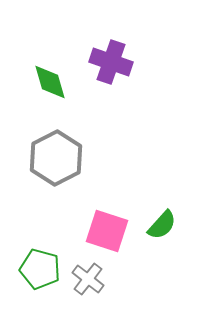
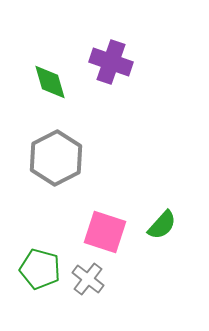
pink square: moved 2 px left, 1 px down
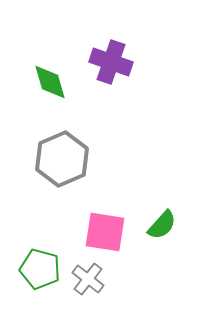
gray hexagon: moved 6 px right, 1 px down; rotated 4 degrees clockwise
pink square: rotated 9 degrees counterclockwise
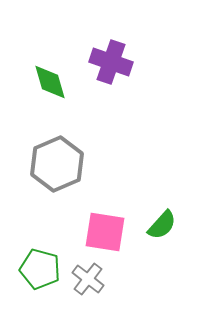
gray hexagon: moved 5 px left, 5 px down
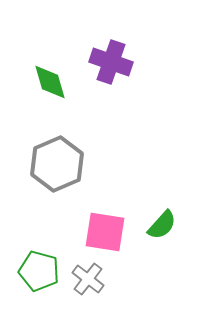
green pentagon: moved 1 px left, 2 px down
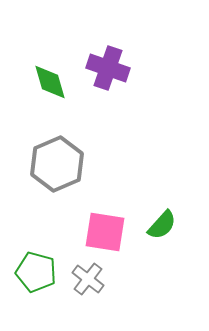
purple cross: moved 3 px left, 6 px down
green pentagon: moved 3 px left, 1 px down
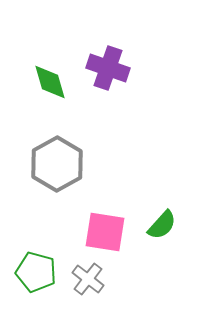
gray hexagon: rotated 6 degrees counterclockwise
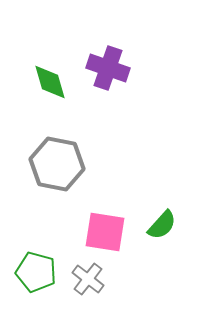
gray hexagon: rotated 20 degrees counterclockwise
